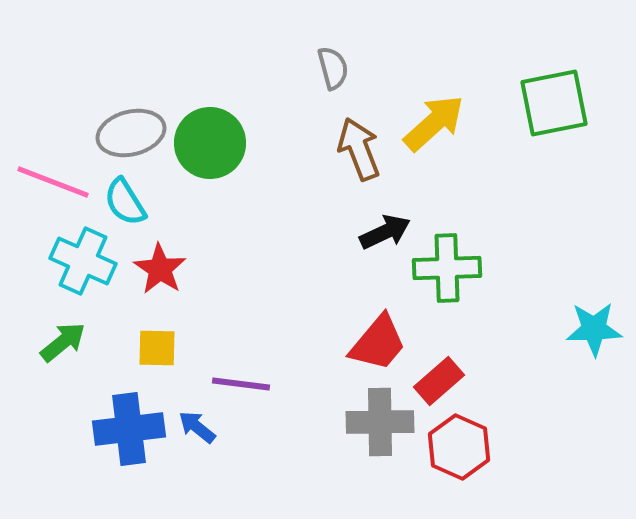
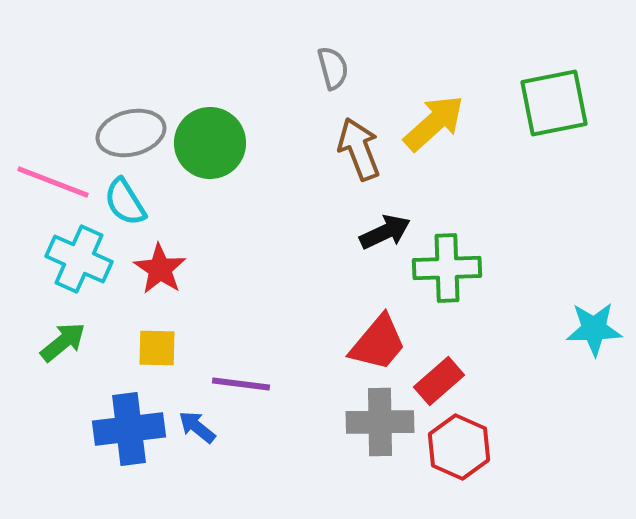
cyan cross: moved 4 px left, 2 px up
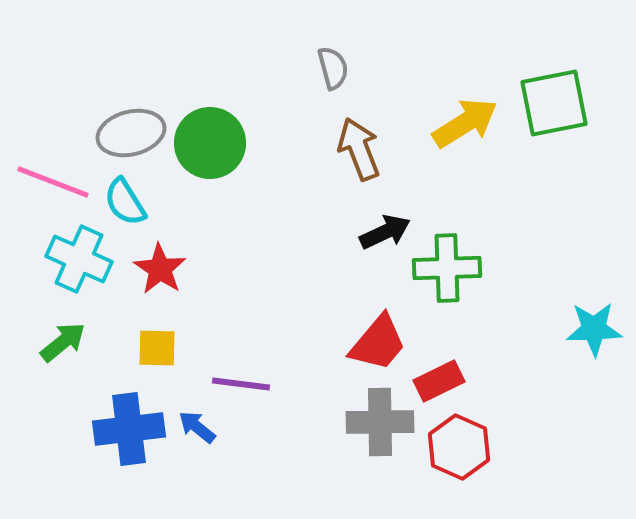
yellow arrow: moved 31 px right; rotated 10 degrees clockwise
red rectangle: rotated 15 degrees clockwise
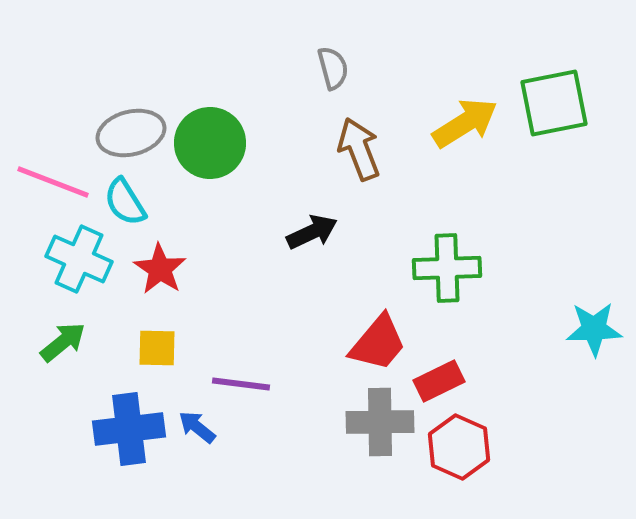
black arrow: moved 73 px left
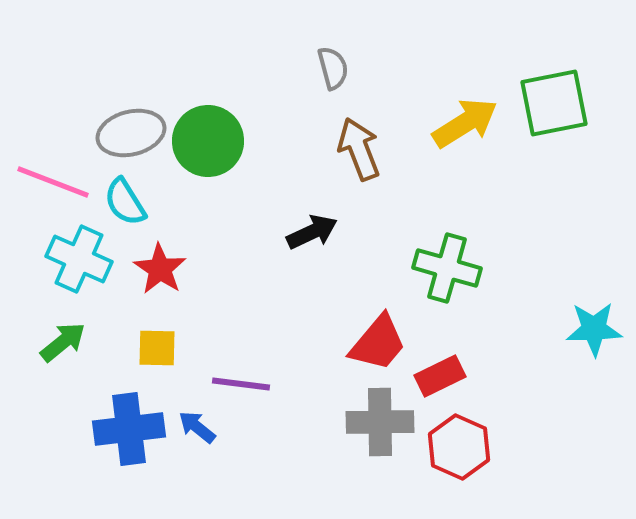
green circle: moved 2 px left, 2 px up
green cross: rotated 18 degrees clockwise
red rectangle: moved 1 px right, 5 px up
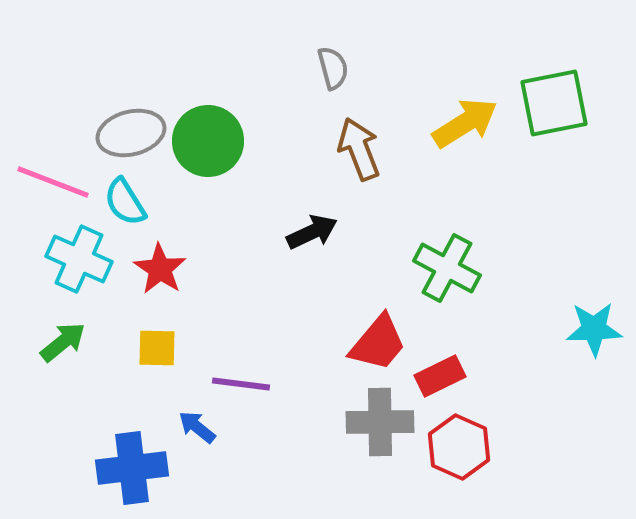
green cross: rotated 12 degrees clockwise
blue cross: moved 3 px right, 39 px down
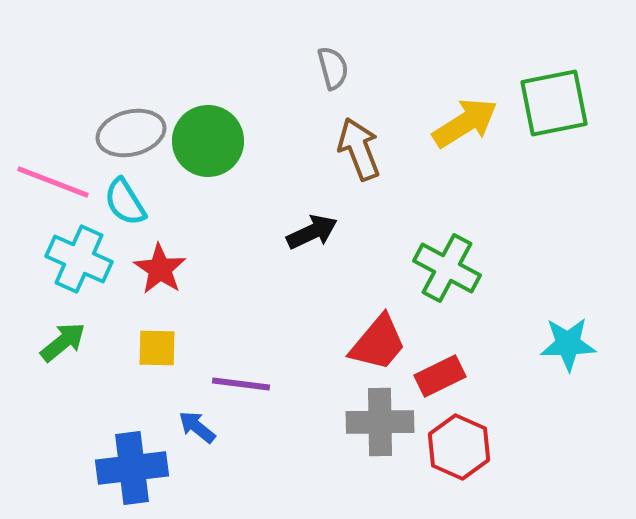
cyan star: moved 26 px left, 15 px down
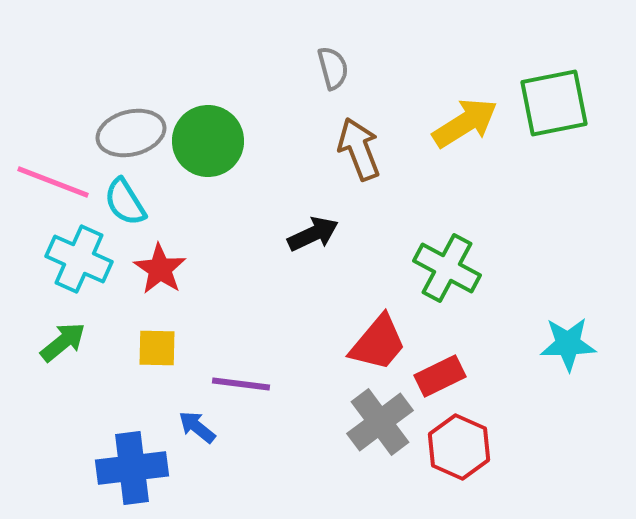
black arrow: moved 1 px right, 2 px down
gray cross: rotated 36 degrees counterclockwise
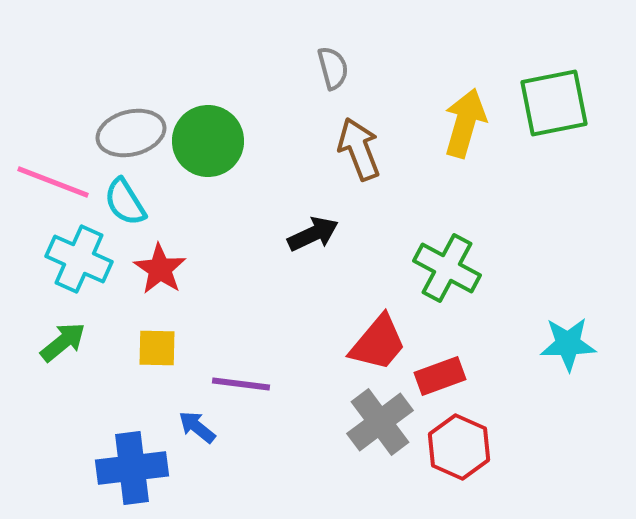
yellow arrow: rotated 42 degrees counterclockwise
red rectangle: rotated 6 degrees clockwise
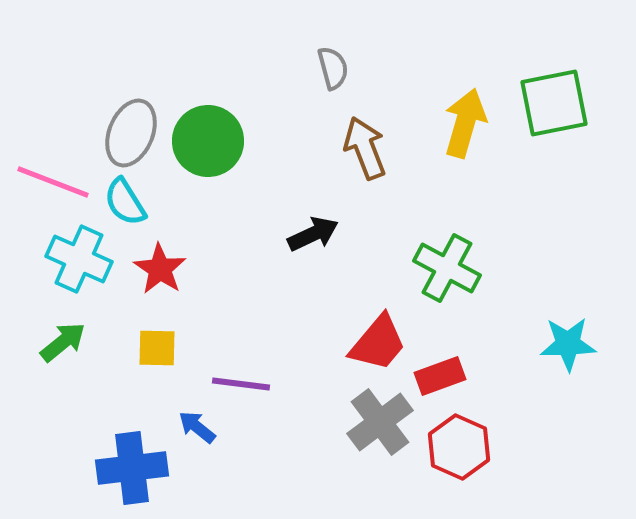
gray ellipse: rotated 54 degrees counterclockwise
brown arrow: moved 6 px right, 1 px up
